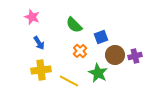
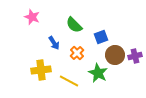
blue arrow: moved 15 px right
orange cross: moved 3 px left, 2 px down
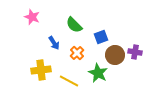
purple cross: moved 4 px up; rotated 24 degrees clockwise
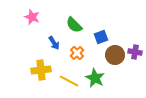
green star: moved 3 px left, 5 px down
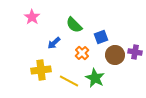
pink star: rotated 14 degrees clockwise
blue arrow: rotated 80 degrees clockwise
orange cross: moved 5 px right
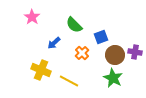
yellow cross: rotated 30 degrees clockwise
green star: moved 18 px right
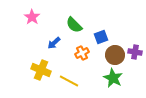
orange cross: rotated 16 degrees clockwise
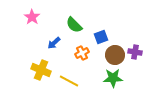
green star: rotated 30 degrees counterclockwise
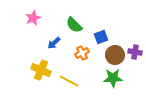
pink star: moved 1 px right, 1 px down; rotated 14 degrees clockwise
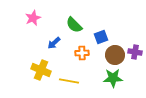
orange cross: rotated 24 degrees clockwise
yellow line: rotated 18 degrees counterclockwise
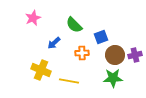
purple cross: moved 3 px down; rotated 24 degrees counterclockwise
